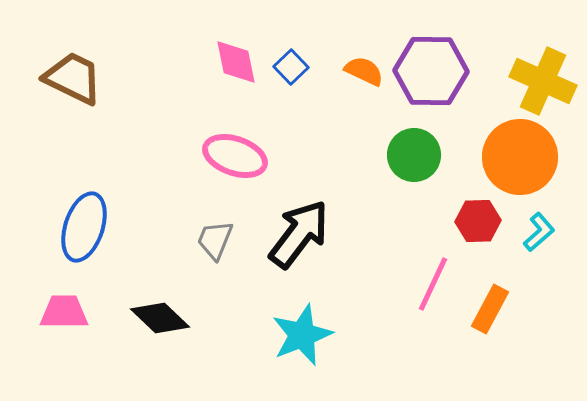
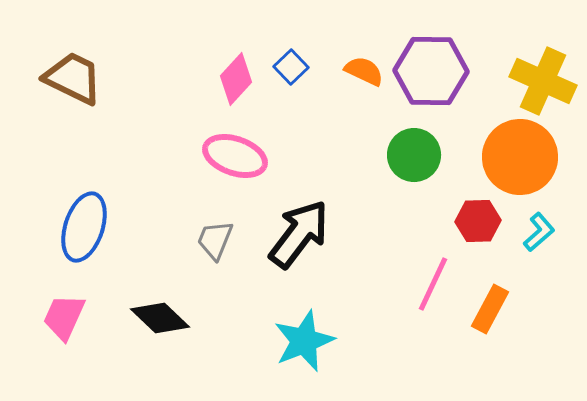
pink diamond: moved 17 px down; rotated 54 degrees clockwise
pink trapezoid: moved 5 px down; rotated 66 degrees counterclockwise
cyan star: moved 2 px right, 6 px down
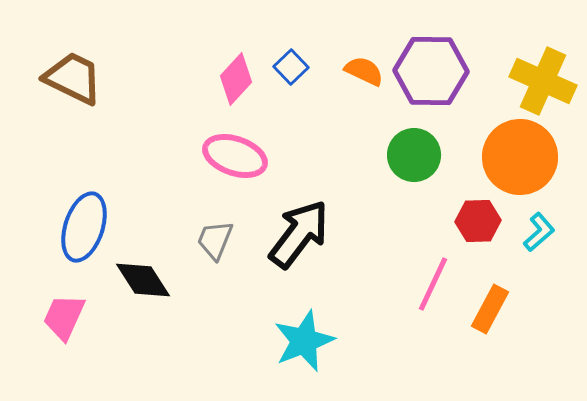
black diamond: moved 17 px left, 38 px up; rotated 14 degrees clockwise
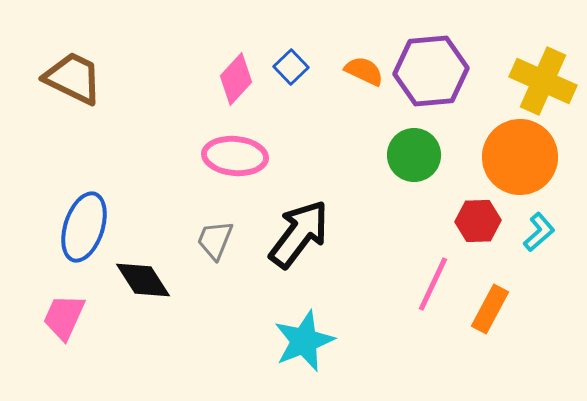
purple hexagon: rotated 6 degrees counterclockwise
pink ellipse: rotated 14 degrees counterclockwise
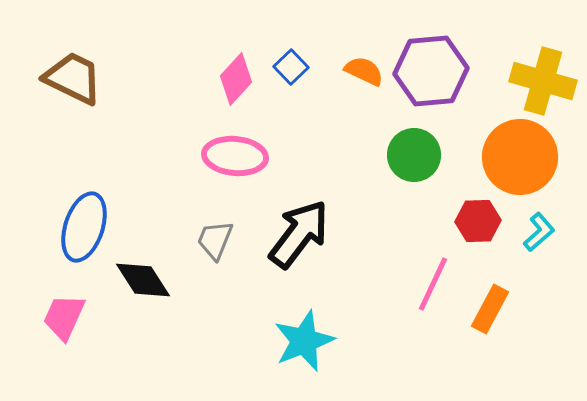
yellow cross: rotated 8 degrees counterclockwise
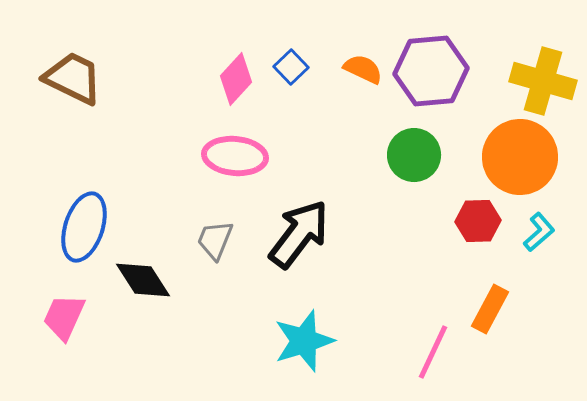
orange semicircle: moved 1 px left, 2 px up
pink line: moved 68 px down
cyan star: rotated 4 degrees clockwise
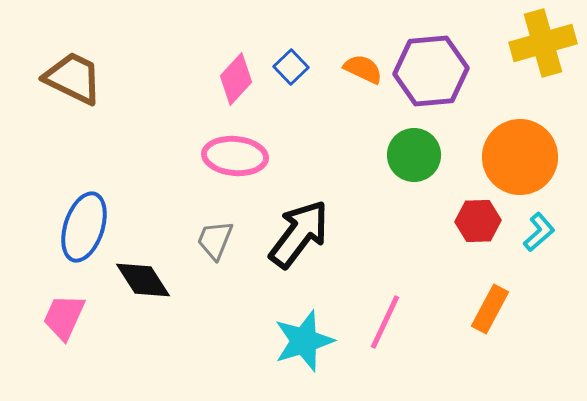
yellow cross: moved 38 px up; rotated 32 degrees counterclockwise
pink line: moved 48 px left, 30 px up
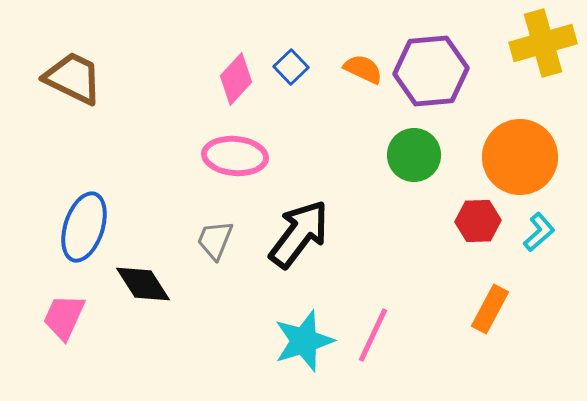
black diamond: moved 4 px down
pink line: moved 12 px left, 13 px down
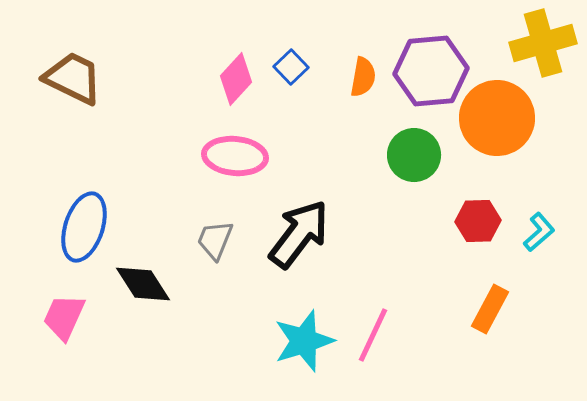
orange semicircle: moved 8 px down; rotated 75 degrees clockwise
orange circle: moved 23 px left, 39 px up
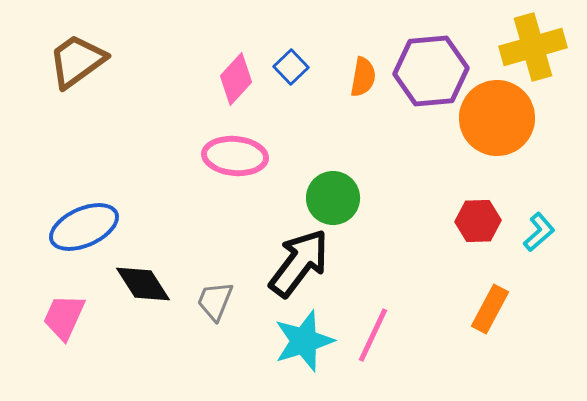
yellow cross: moved 10 px left, 4 px down
brown trapezoid: moved 4 px right, 17 px up; rotated 62 degrees counterclockwise
green circle: moved 81 px left, 43 px down
blue ellipse: rotated 48 degrees clockwise
black arrow: moved 29 px down
gray trapezoid: moved 61 px down
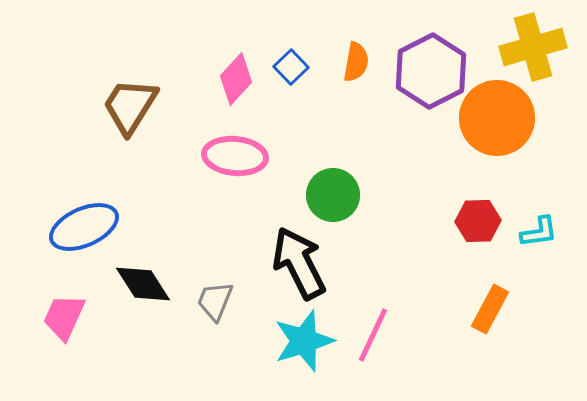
brown trapezoid: moved 53 px right, 45 px down; rotated 22 degrees counterclockwise
purple hexagon: rotated 22 degrees counterclockwise
orange semicircle: moved 7 px left, 15 px up
green circle: moved 3 px up
cyan L-shape: rotated 33 degrees clockwise
black arrow: rotated 64 degrees counterclockwise
